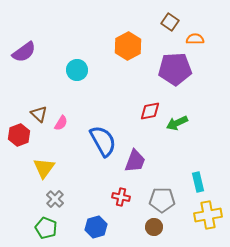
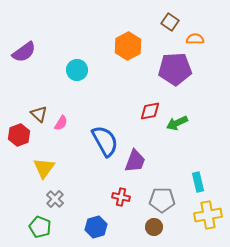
blue semicircle: moved 2 px right
green pentagon: moved 6 px left, 1 px up
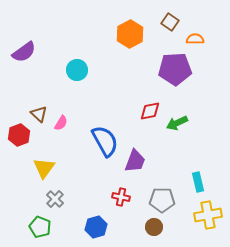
orange hexagon: moved 2 px right, 12 px up
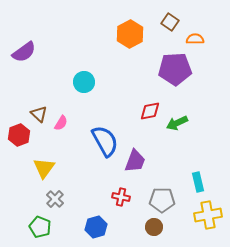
cyan circle: moved 7 px right, 12 px down
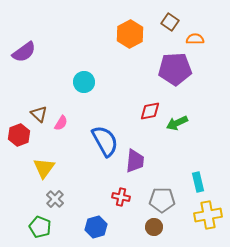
purple trapezoid: rotated 15 degrees counterclockwise
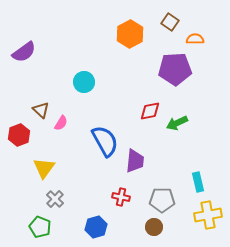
brown triangle: moved 2 px right, 4 px up
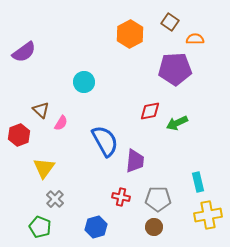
gray pentagon: moved 4 px left, 1 px up
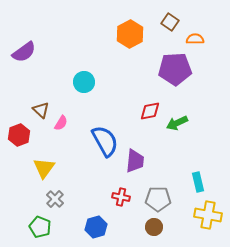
yellow cross: rotated 20 degrees clockwise
